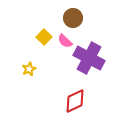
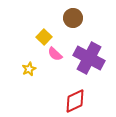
pink semicircle: moved 10 px left, 13 px down
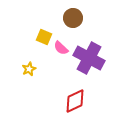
yellow square: rotated 21 degrees counterclockwise
pink semicircle: moved 6 px right, 6 px up
